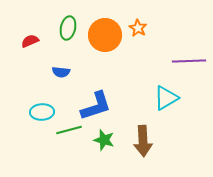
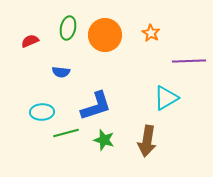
orange star: moved 13 px right, 5 px down
green line: moved 3 px left, 3 px down
brown arrow: moved 4 px right; rotated 12 degrees clockwise
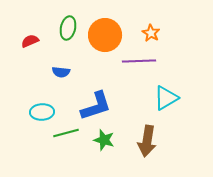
purple line: moved 50 px left
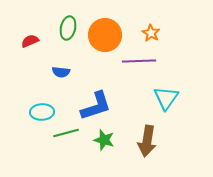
cyan triangle: rotated 24 degrees counterclockwise
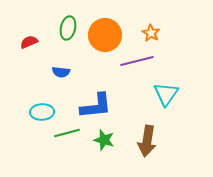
red semicircle: moved 1 px left, 1 px down
purple line: moved 2 px left; rotated 12 degrees counterclockwise
cyan triangle: moved 4 px up
blue L-shape: rotated 12 degrees clockwise
green line: moved 1 px right
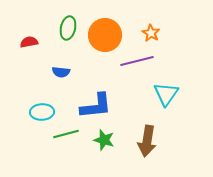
red semicircle: rotated 12 degrees clockwise
green line: moved 1 px left, 1 px down
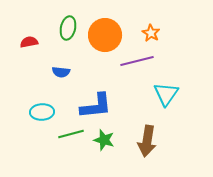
green line: moved 5 px right
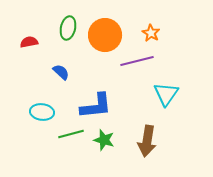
blue semicircle: rotated 144 degrees counterclockwise
cyan ellipse: rotated 10 degrees clockwise
